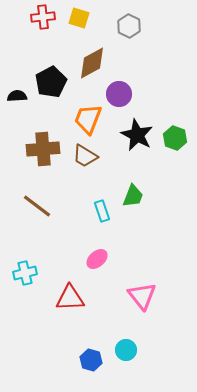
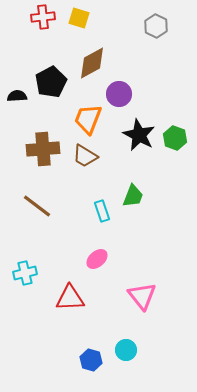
gray hexagon: moved 27 px right
black star: moved 2 px right
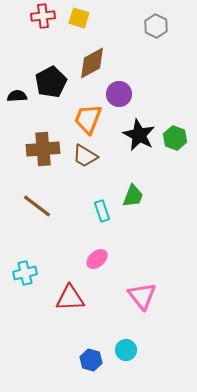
red cross: moved 1 px up
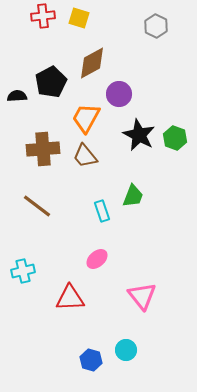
orange trapezoid: moved 2 px left, 1 px up; rotated 8 degrees clockwise
brown trapezoid: rotated 20 degrees clockwise
cyan cross: moved 2 px left, 2 px up
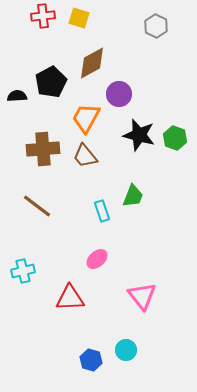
black star: rotated 12 degrees counterclockwise
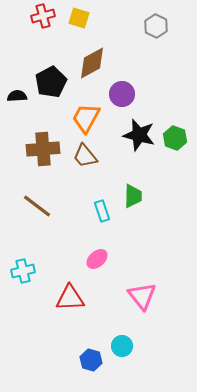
red cross: rotated 10 degrees counterclockwise
purple circle: moved 3 px right
green trapezoid: rotated 20 degrees counterclockwise
cyan circle: moved 4 px left, 4 px up
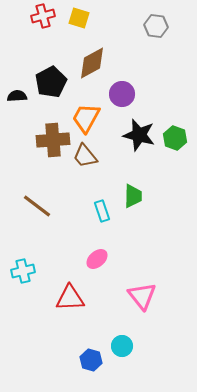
gray hexagon: rotated 20 degrees counterclockwise
brown cross: moved 10 px right, 9 px up
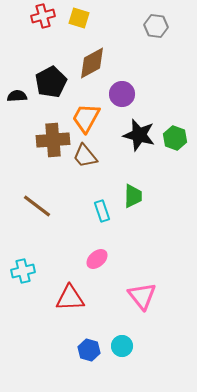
blue hexagon: moved 2 px left, 10 px up
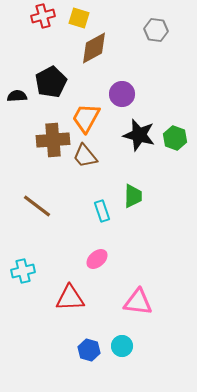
gray hexagon: moved 4 px down
brown diamond: moved 2 px right, 15 px up
pink triangle: moved 4 px left, 6 px down; rotated 44 degrees counterclockwise
